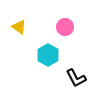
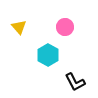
yellow triangle: rotated 14 degrees clockwise
black L-shape: moved 1 px left, 4 px down
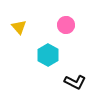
pink circle: moved 1 px right, 2 px up
black L-shape: rotated 35 degrees counterclockwise
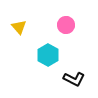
black L-shape: moved 1 px left, 3 px up
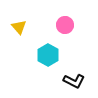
pink circle: moved 1 px left
black L-shape: moved 2 px down
